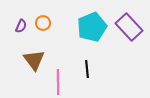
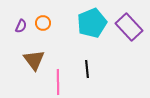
cyan pentagon: moved 4 px up
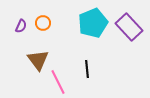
cyan pentagon: moved 1 px right
brown triangle: moved 4 px right
pink line: rotated 25 degrees counterclockwise
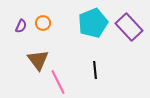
black line: moved 8 px right, 1 px down
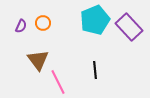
cyan pentagon: moved 2 px right, 3 px up
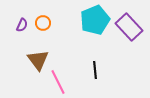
purple semicircle: moved 1 px right, 1 px up
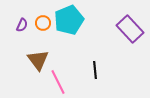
cyan pentagon: moved 26 px left
purple rectangle: moved 1 px right, 2 px down
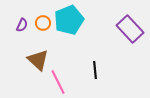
brown triangle: rotated 10 degrees counterclockwise
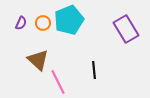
purple semicircle: moved 1 px left, 2 px up
purple rectangle: moved 4 px left; rotated 12 degrees clockwise
black line: moved 1 px left
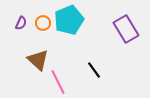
black line: rotated 30 degrees counterclockwise
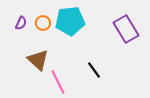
cyan pentagon: moved 1 px right, 1 px down; rotated 16 degrees clockwise
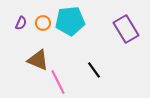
brown triangle: rotated 20 degrees counterclockwise
